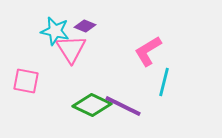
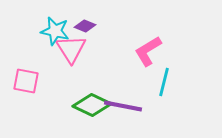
purple line: rotated 15 degrees counterclockwise
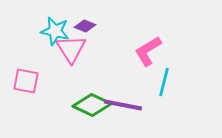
purple line: moved 1 px up
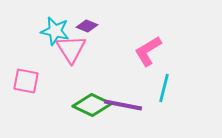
purple diamond: moved 2 px right
cyan line: moved 6 px down
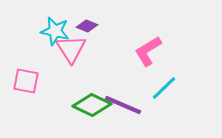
cyan line: rotated 32 degrees clockwise
purple line: rotated 12 degrees clockwise
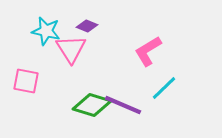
cyan star: moved 9 px left
green diamond: rotated 9 degrees counterclockwise
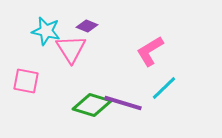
pink L-shape: moved 2 px right
purple line: moved 2 px up; rotated 6 degrees counterclockwise
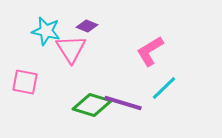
pink square: moved 1 px left, 1 px down
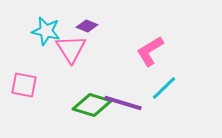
pink square: moved 1 px left, 3 px down
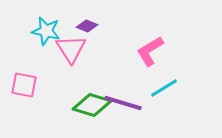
cyan line: rotated 12 degrees clockwise
